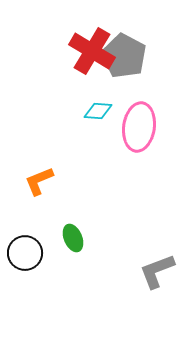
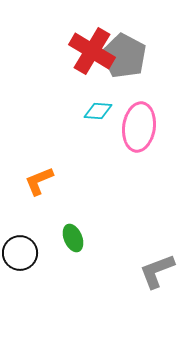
black circle: moved 5 px left
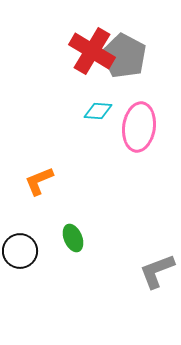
black circle: moved 2 px up
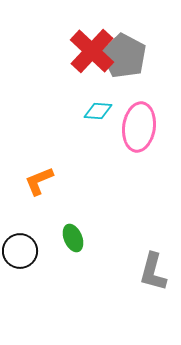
red cross: rotated 12 degrees clockwise
gray L-shape: moved 4 px left, 1 px down; rotated 54 degrees counterclockwise
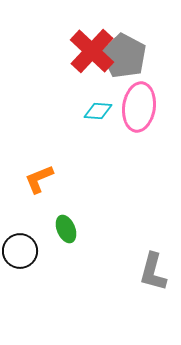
pink ellipse: moved 20 px up
orange L-shape: moved 2 px up
green ellipse: moved 7 px left, 9 px up
